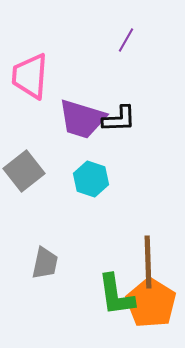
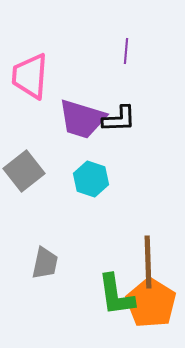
purple line: moved 11 px down; rotated 25 degrees counterclockwise
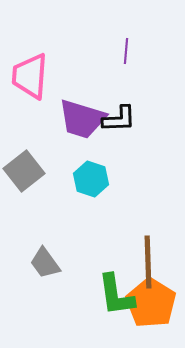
gray trapezoid: rotated 132 degrees clockwise
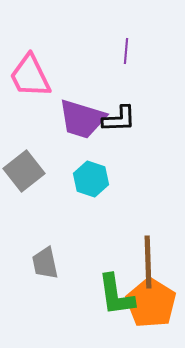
pink trapezoid: rotated 30 degrees counterclockwise
gray trapezoid: rotated 24 degrees clockwise
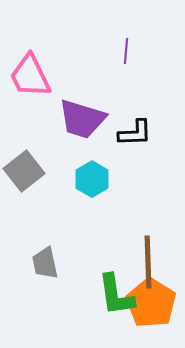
black L-shape: moved 16 px right, 14 px down
cyan hexagon: moved 1 px right; rotated 12 degrees clockwise
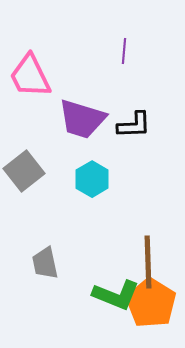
purple line: moved 2 px left
black L-shape: moved 1 px left, 8 px up
green L-shape: rotated 60 degrees counterclockwise
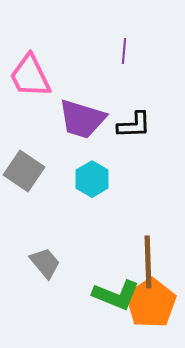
gray square: rotated 18 degrees counterclockwise
gray trapezoid: rotated 152 degrees clockwise
orange pentagon: rotated 6 degrees clockwise
